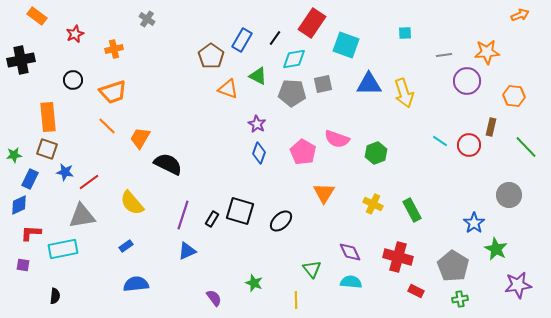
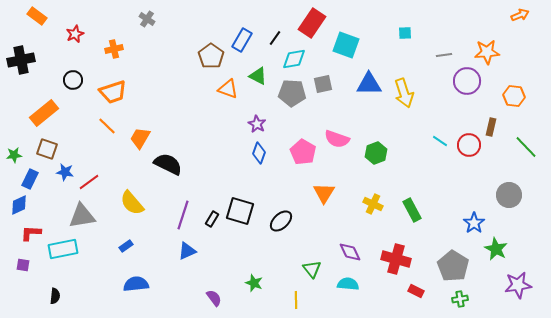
orange rectangle at (48, 117): moved 4 px left, 4 px up; rotated 56 degrees clockwise
red cross at (398, 257): moved 2 px left, 2 px down
cyan semicircle at (351, 282): moved 3 px left, 2 px down
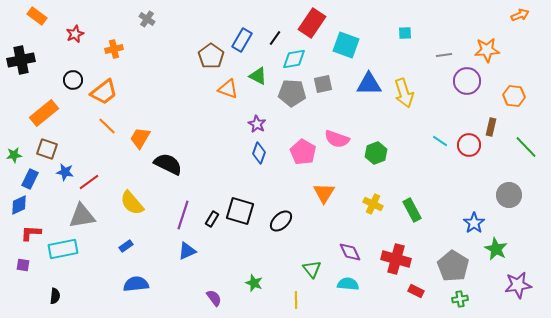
orange star at (487, 52): moved 2 px up
orange trapezoid at (113, 92): moved 9 px left; rotated 20 degrees counterclockwise
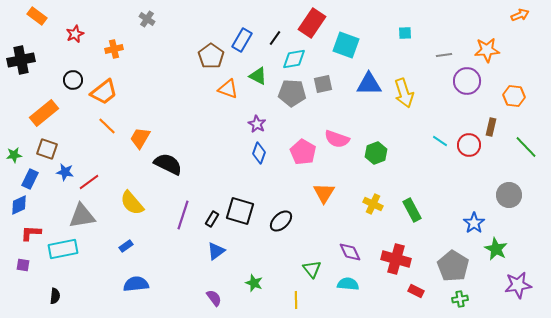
blue triangle at (187, 251): moved 29 px right; rotated 12 degrees counterclockwise
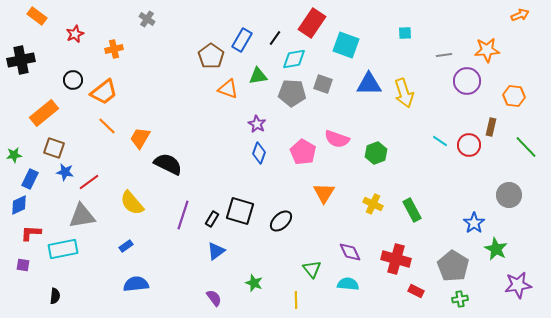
green triangle at (258, 76): rotated 36 degrees counterclockwise
gray square at (323, 84): rotated 30 degrees clockwise
brown square at (47, 149): moved 7 px right, 1 px up
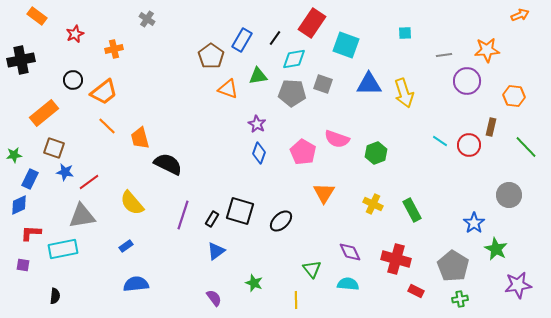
orange trapezoid at (140, 138): rotated 45 degrees counterclockwise
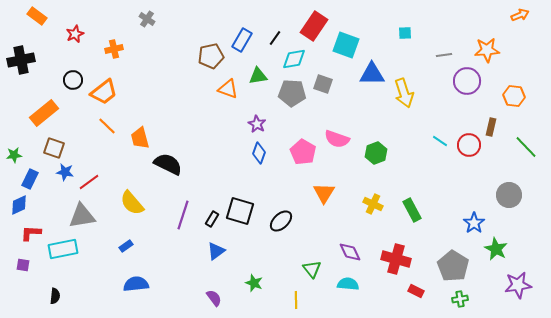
red rectangle at (312, 23): moved 2 px right, 3 px down
brown pentagon at (211, 56): rotated 25 degrees clockwise
blue triangle at (369, 84): moved 3 px right, 10 px up
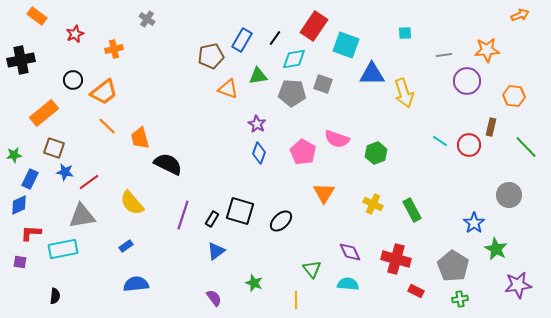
purple square at (23, 265): moved 3 px left, 3 px up
